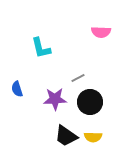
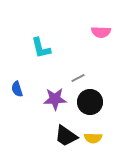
yellow semicircle: moved 1 px down
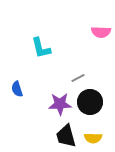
purple star: moved 5 px right, 5 px down
black trapezoid: rotated 40 degrees clockwise
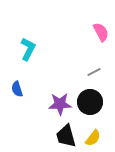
pink semicircle: rotated 120 degrees counterclockwise
cyan L-shape: moved 13 px left, 1 px down; rotated 140 degrees counterclockwise
gray line: moved 16 px right, 6 px up
yellow semicircle: rotated 54 degrees counterclockwise
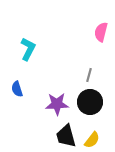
pink semicircle: rotated 138 degrees counterclockwise
gray line: moved 5 px left, 3 px down; rotated 48 degrees counterclockwise
purple star: moved 3 px left
yellow semicircle: moved 1 px left, 2 px down
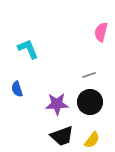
cyan L-shape: rotated 50 degrees counterclockwise
gray line: rotated 56 degrees clockwise
black trapezoid: moved 4 px left; rotated 95 degrees counterclockwise
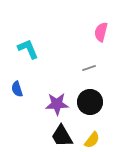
gray line: moved 7 px up
black trapezoid: rotated 80 degrees clockwise
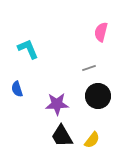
black circle: moved 8 px right, 6 px up
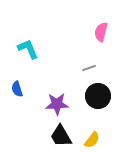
black trapezoid: moved 1 px left
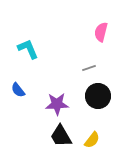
blue semicircle: moved 1 px right, 1 px down; rotated 21 degrees counterclockwise
